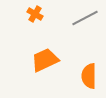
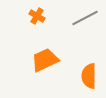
orange cross: moved 2 px right, 2 px down
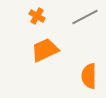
gray line: moved 1 px up
orange trapezoid: moved 10 px up
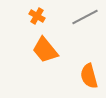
orange trapezoid: rotated 104 degrees counterclockwise
orange semicircle: rotated 15 degrees counterclockwise
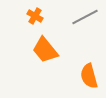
orange cross: moved 2 px left
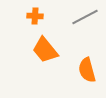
orange cross: rotated 28 degrees counterclockwise
orange semicircle: moved 2 px left, 6 px up
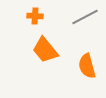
orange semicircle: moved 4 px up
